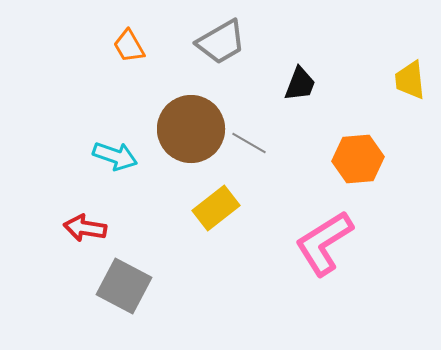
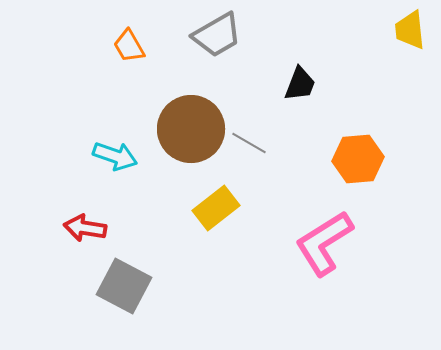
gray trapezoid: moved 4 px left, 7 px up
yellow trapezoid: moved 50 px up
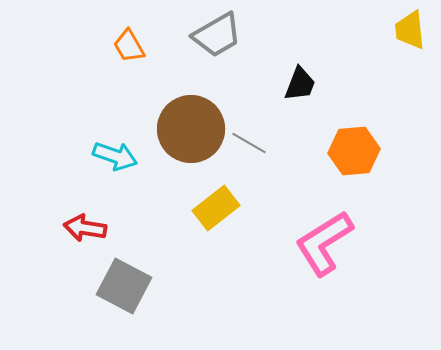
orange hexagon: moved 4 px left, 8 px up
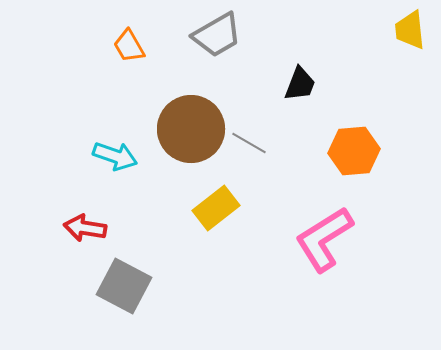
pink L-shape: moved 4 px up
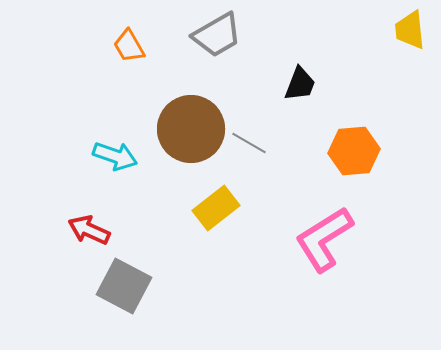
red arrow: moved 4 px right, 2 px down; rotated 15 degrees clockwise
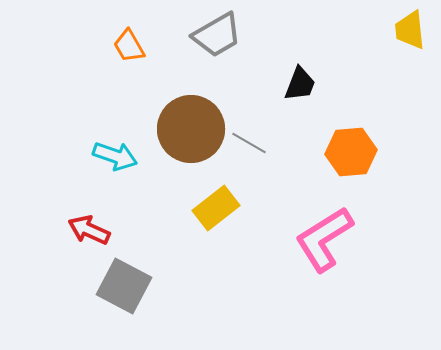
orange hexagon: moved 3 px left, 1 px down
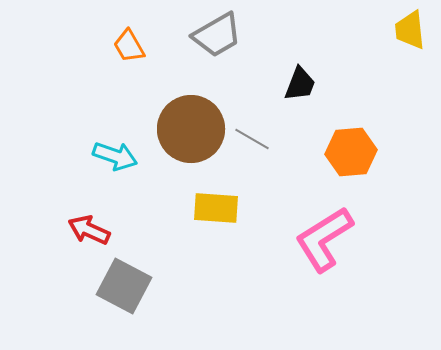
gray line: moved 3 px right, 4 px up
yellow rectangle: rotated 42 degrees clockwise
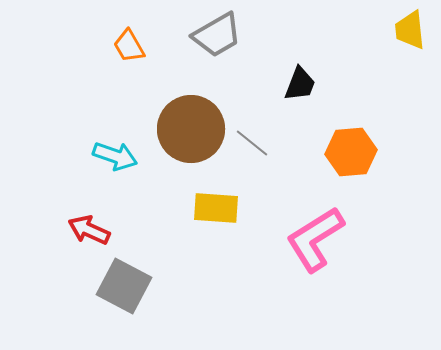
gray line: moved 4 px down; rotated 9 degrees clockwise
pink L-shape: moved 9 px left
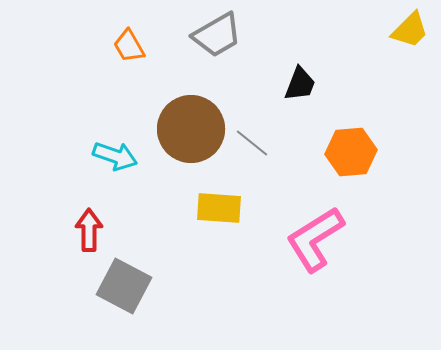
yellow trapezoid: rotated 129 degrees counterclockwise
yellow rectangle: moved 3 px right
red arrow: rotated 66 degrees clockwise
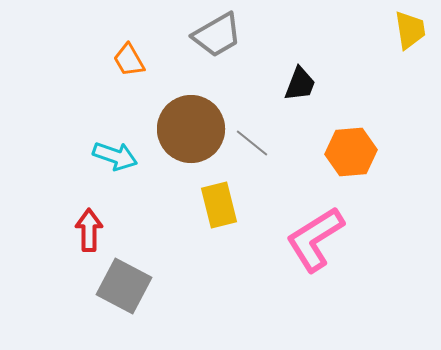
yellow trapezoid: rotated 54 degrees counterclockwise
orange trapezoid: moved 14 px down
yellow rectangle: moved 3 px up; rotated 72 degrees clockwise
